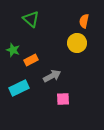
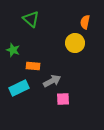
orange semicircle: moved 1 px right, 1 px down
yellow circle: moved 2 px left
orange rectangle: moved 2 px right, 6 px down; rotated 32 degrees clockwise
gray arrow: moved 5 px down
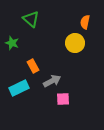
green star: moved 1 px left, 7 px up
orange rectangle: rotated 56 degrees clockwise
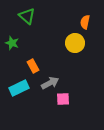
green triangle: moved 4 px left, 3 px up
gray arrow: moved 2 px left, 2 px down
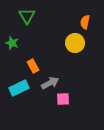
green triangle: rotated 18 degrees clockwise
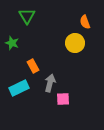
orange semicircle: rotated 32 degrees counterclockwise
gray arrow: rotated 48 degrees counterclockwise
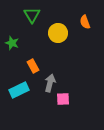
green triangle: moved 5 px right, 1 px up
yellow circle: moved 17 px left, 10 px up
cyan rectangle: moved 2 px down
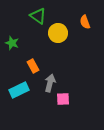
green triangle: moved 6 px right, 1 px down; rotated 24 degrees counterclockwise
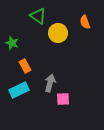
orange rectangle: moved 8 px left
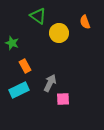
yellow circle: moved 1 px right
gray arrow: rotated 12 degrees clockwise
